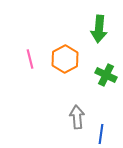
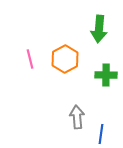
green cross: rotated 25 degrees counterclockwise
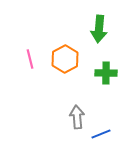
green cross: moved 2 px up
blue line: rotated 60 degrees clockwise
